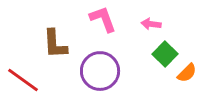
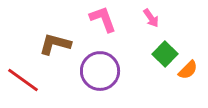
pink arrow: moved 6 px up; rotated 132 degrees counterclockwise
brown L-shape: rotated 108 degrees clockwise
orange semicircle: moved 1 px right, 3 px up
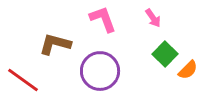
pink arrow: moved 2 px right
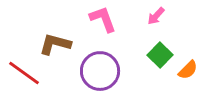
pink arrow: moved 3 px right, 2 px up; rotated 78 degrees clockwise
green square: moved 5 px left, 1 px down
red line: moved 1 px right, 7 px up
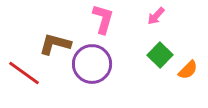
pink L-shape: rotated 36 degrees clockwise
purple circle: moved 8 px left, 7 px up
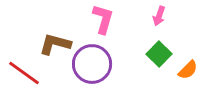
pink arrow: moved 3 px right; rotated 24 degrees counterclockwise
green square: moved 1 px left, 1 px up
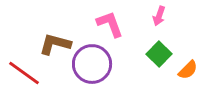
pink L-shape: moved 7 px right, 5 px down; rotated 36 degrees counterclockwise
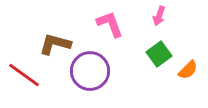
green square: rotated 10 degrees clockwise
purple circle: moved 2 px left, 7 px down
red line: moved 2 px down
